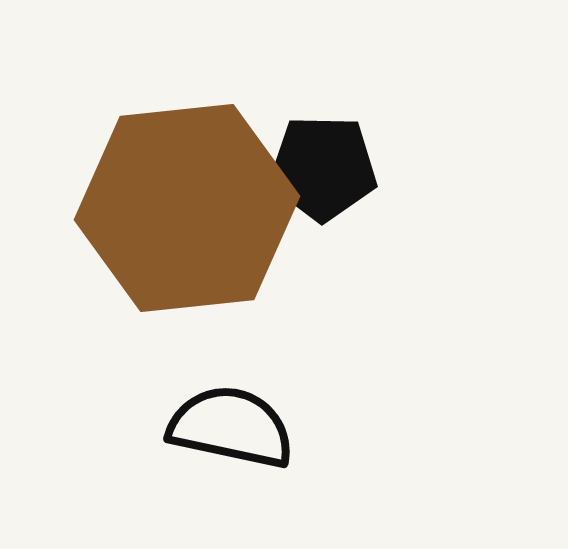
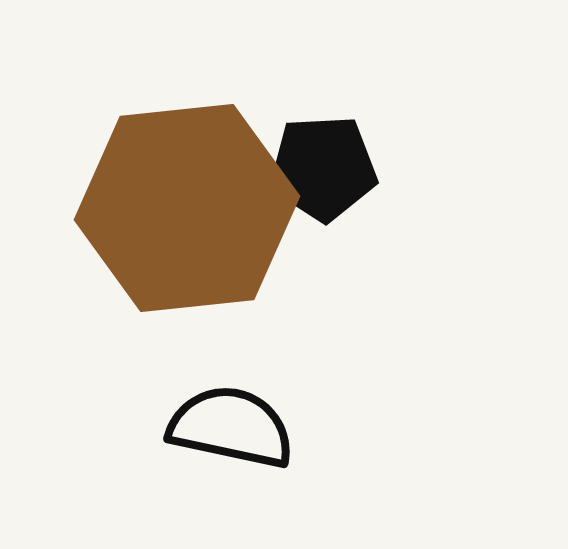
black pentagon: rotated 4 degrees counterclockwise
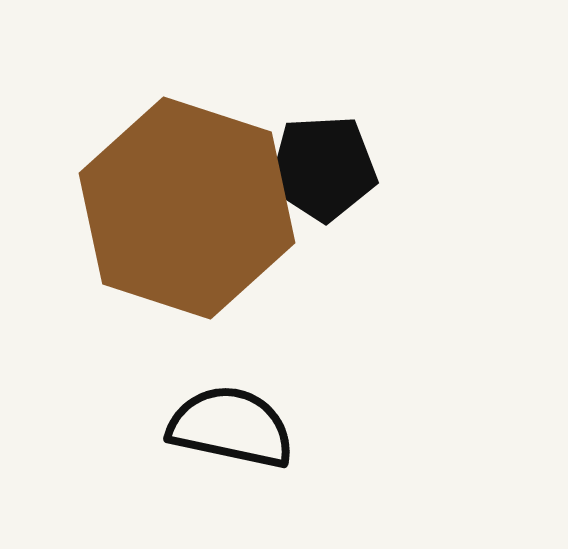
brown hexagon: rotated 24 degrees clockwise
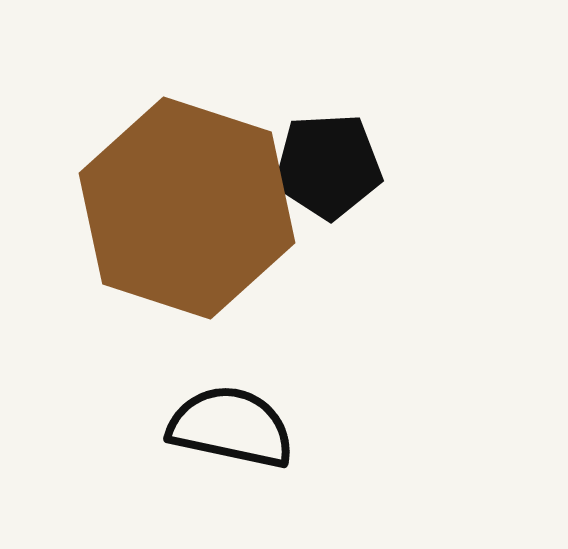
black pentagon: moved 5 px right, 2 px up
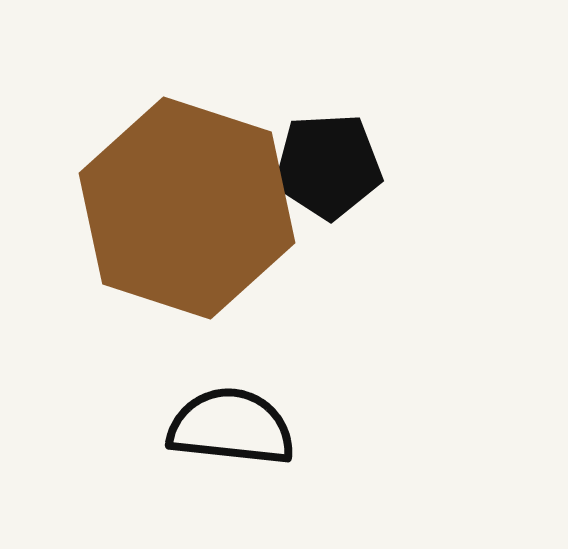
black semicircle: rotated 6 degrees counterclockwise
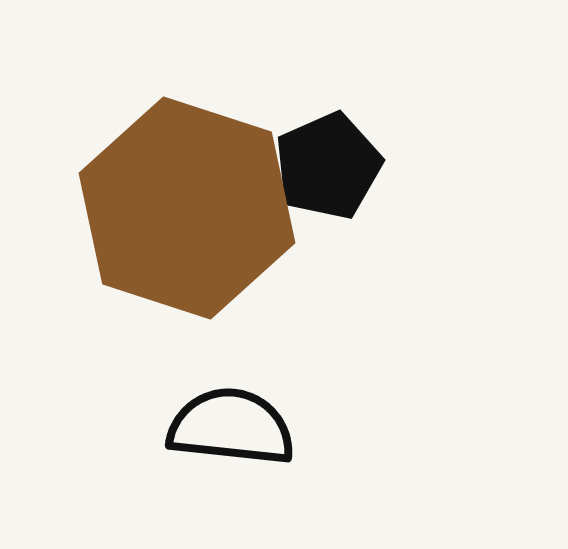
black pentagon: rotated 21 degrees counterclockwise
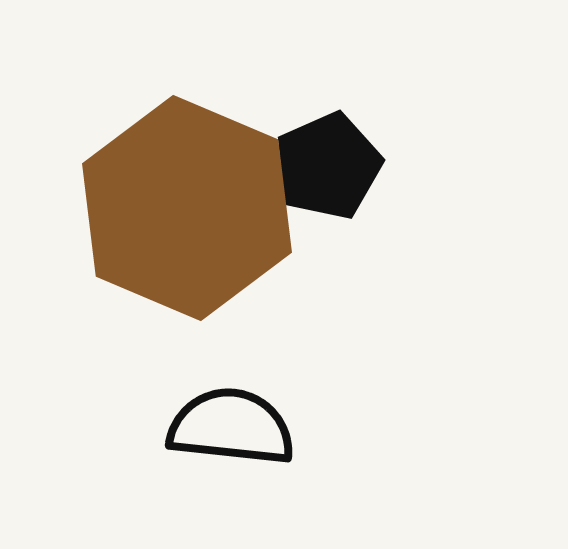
brown hexagon: rotated 5 degrees clockwise
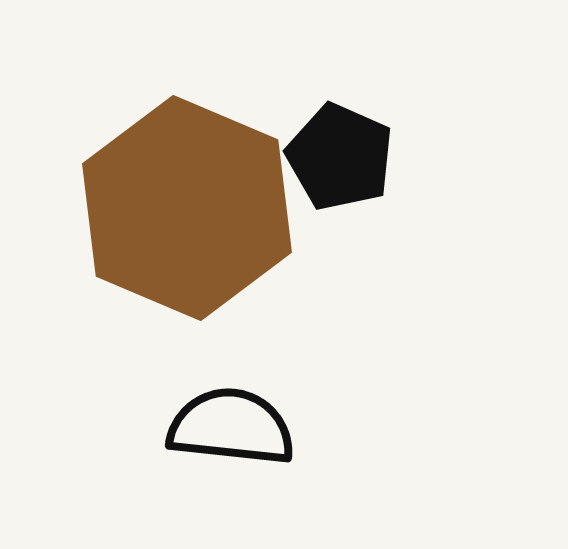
black pentagon: moved 12 px right, 9 px up; rotated 24 degrees counterclockwise
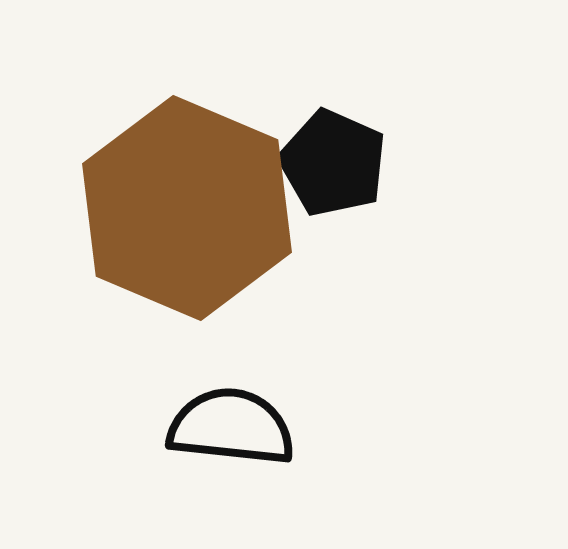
black pentagon: moved 7 px left, 6 px down
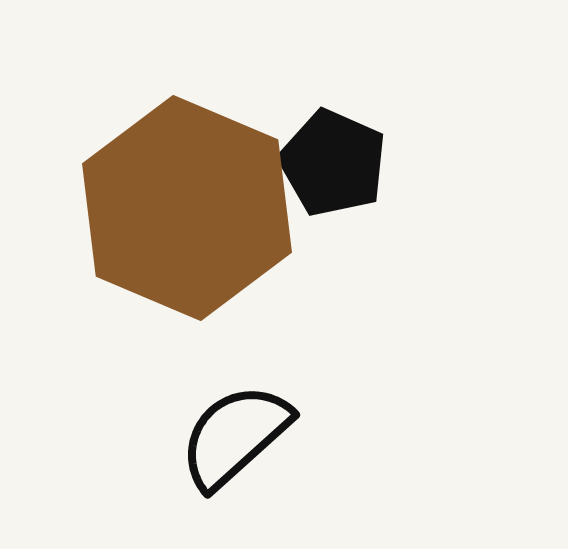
black semicircle: moved 4 px right, 9 px down; rotated 48 degrees counterclockwise
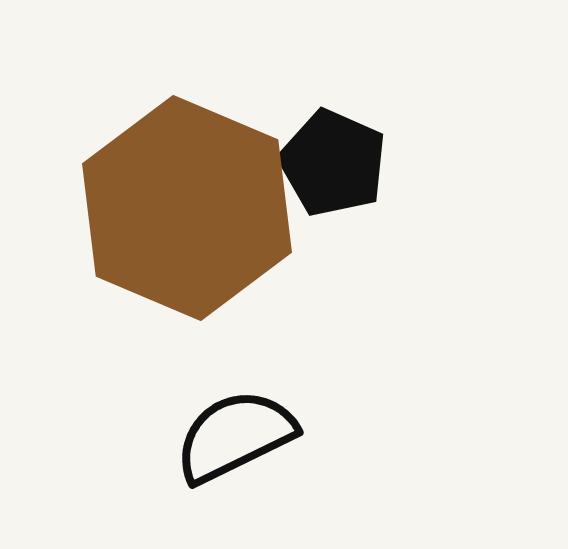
black semicircle: rotated 16 degrees clockwise
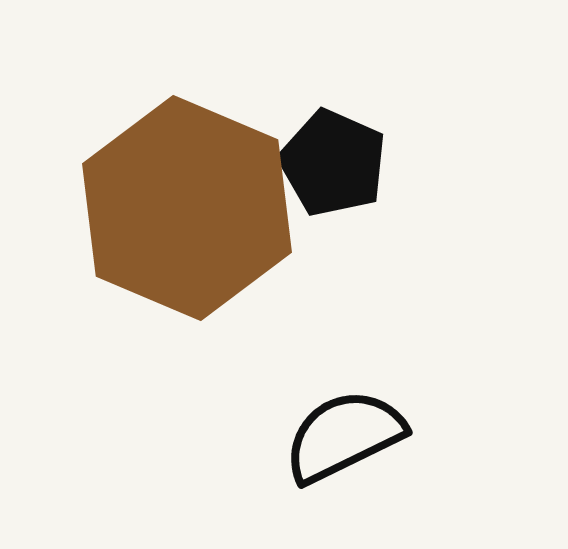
black semicircle: moved 109 px right
